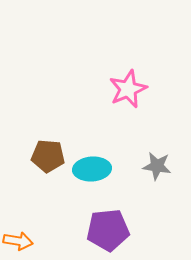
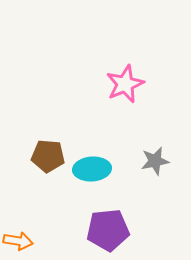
pink star: moved 3 px left, 5 px up
gray star: moved 2 px left, 5 px up; rotated 20 degrees counterclockwise
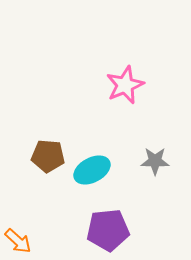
pink star: moved 1 px down
gray star: rotated 12 degrees clockwise
cyan ellipse: moved 1 px down; rotated 24 degrees counterclockwise
orange arrow: rotated 32 degrees clockwise
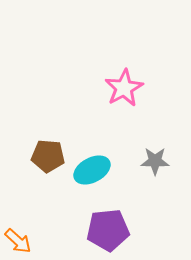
pink star: moved 1 px left, 3 px down; rotated 6 degrees counterclockwise
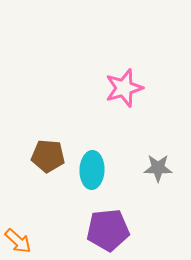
pink star: rotated 12 degrees clockwise
gray star: moved 3 px right, 7 px down
cyan ellipse: rotated 60 degrees counterclockwise
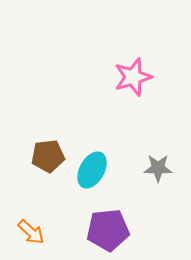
pink star: moved 9 px right, 11 px up
brown pentagon: rotated 12 degrees counterclockwise
cyan ellipse: rotated 27 degrees clockwise
orange arrow: moved 13 px right, 9 px up
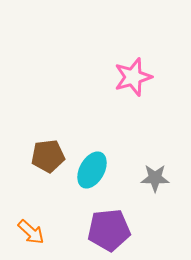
gray star: moved 3 px left, 10 px down
purple pentagon: moved 1 px right
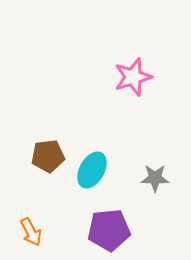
orange arrow: rotated 20 degrees clockwise
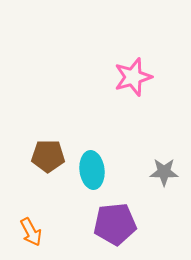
brown pentagon: rotated 8 degrees clockwise
cyan ellipse: rotated 36 degrees counterclockwise
gray star: moved 9 px right, 6 px up
purple pentagon: moved 6 px right, 6 px up
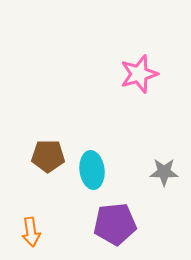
pink star: moved 6 px right, 3 px up
orange arrow: rotated 20 degrees clockwise
